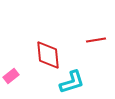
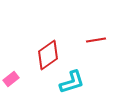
red diamond: rotated 60 degrees clockwise
pink rectangle: moved 3 px down
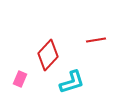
red diamond: rotated 12 degrees counterclockwise
pink rectangle: moved 9 px right; rotated 28 degrees counterclockwise
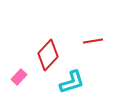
red line: moved 3 px left, 1 px down
pink rectangle: moved 1 px left, 2 px up; rotated 21 degrees clockwise
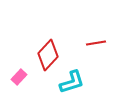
red line: moved 3 px right, 2 px down
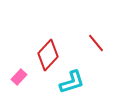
red line: rotated 60 degrees clockwise
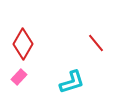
red diamond: moved 25 px left, 11 px up; rotated 12 degrees counterclockwise
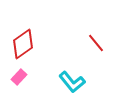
red diamond: rotated 24 degrees clockwise
cyan L-shape: rotated 68 degrees clockwise
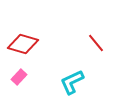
red diamond: rotated 52 degrees clockwise
cyan L-shape: rotated 104 degrees clockwise
